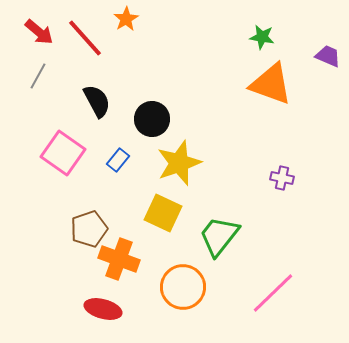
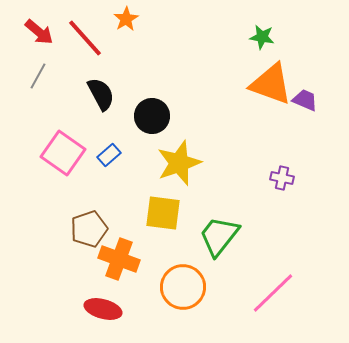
purple trapezoid: moved 23 px left, 44 px down
black semicircle: moved 4 px right, 7 px up
black circle: moved 3 px up
blue rectangle: moved 9 px left, 5 px up; rotated 10 degrees clockwise
yellow square: rotated 18 degrees counterclockwise
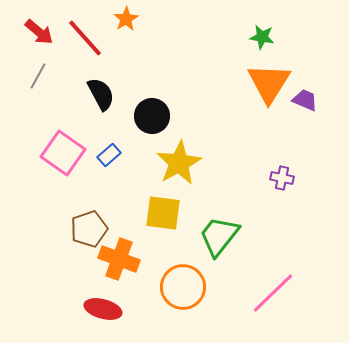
orange triangle: moved 2 px left, 1 px up; rotated 42 degrees clockwise
yellow star: rotated 9 degrees counterclockwise
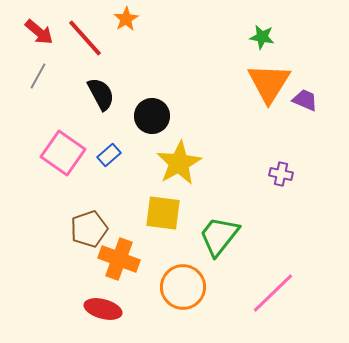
purple cross: moved 1 px left, 4 px up
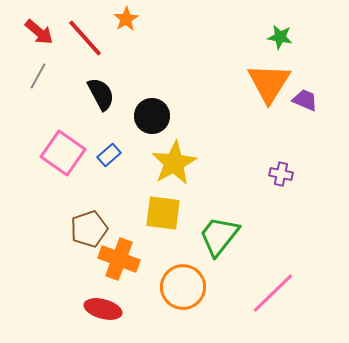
green star: moved 18 px right
yellow star: moved 5 px left
